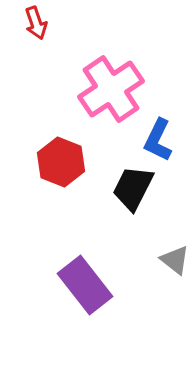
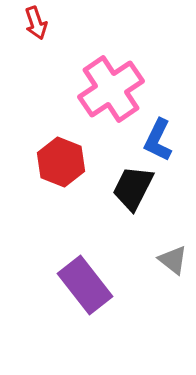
gray triangle: moved 2 px left
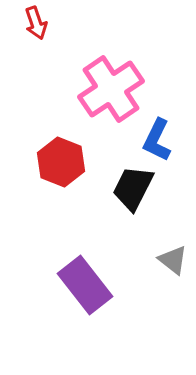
blue L-shape: moved 1 px left
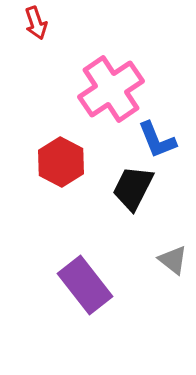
blue L-shape: rotated 48 degrees counterclockwise
red hexagon: rotated 6 degrees clockwise
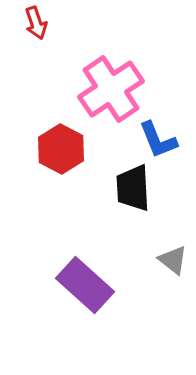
blue L-shape: moved 1 px right
red hexagon: moved 13 px up
black trapezoid: rotated 30 degrees counterclockwise
purple rectangle: rotated 10 degrees counterclockwise
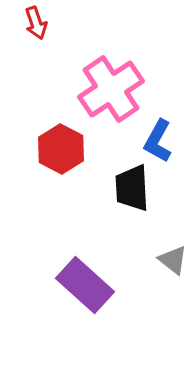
blue L-shape: moved 1 px down; rotated 51 degrees clockwise
black trapezoid: moved 1 px left
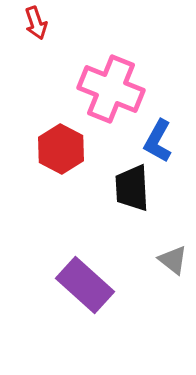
pink cross: rotated 34 degrees counterclockwise
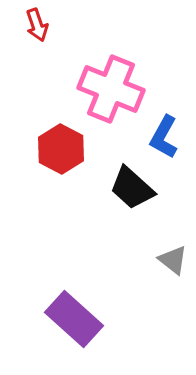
red arrow: moved 1 px right, 2 px down
blue L-shape: moved 6 px right, 4 px up
black trapezoid: rotated 45 degrees counterclockwise
purple rectangle: moved 11 px left, 34 px down
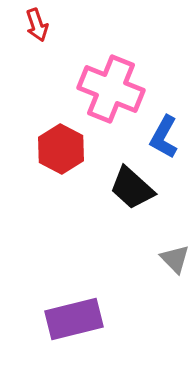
gray triangle: moved 2 px right, 1 px up; rotated 8 degrees clockwise
purple rectangle: rotated 56 degrees counterclockwise
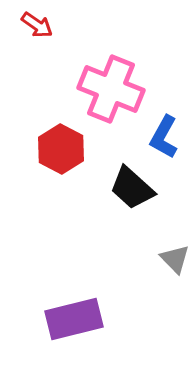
red arrow: rotated 36 degrees counterclockwise
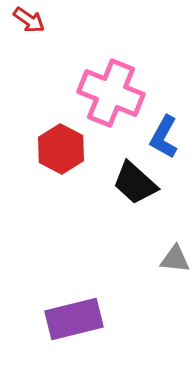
red arrow: moved 8 px left, 5 px up
pink cross: moved 4 px down
black trapezoid: moved 3 px right, 5 px up
gray triangle: rotated 40 degrees counterclockwise
